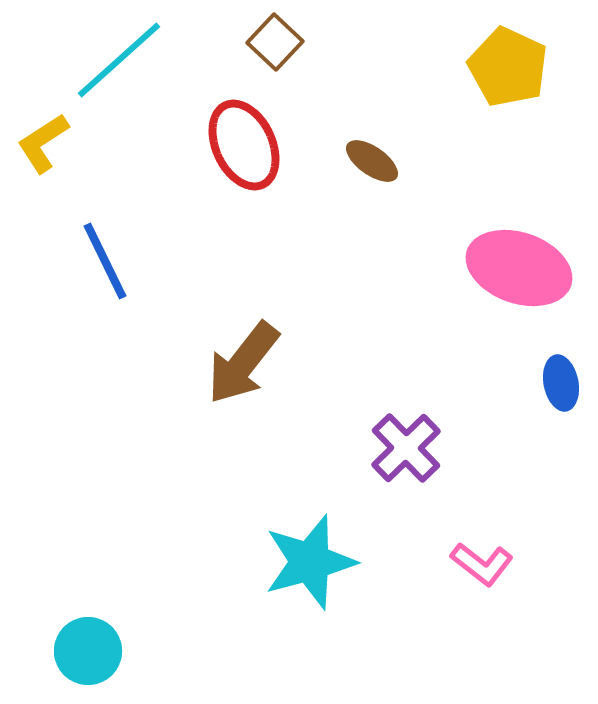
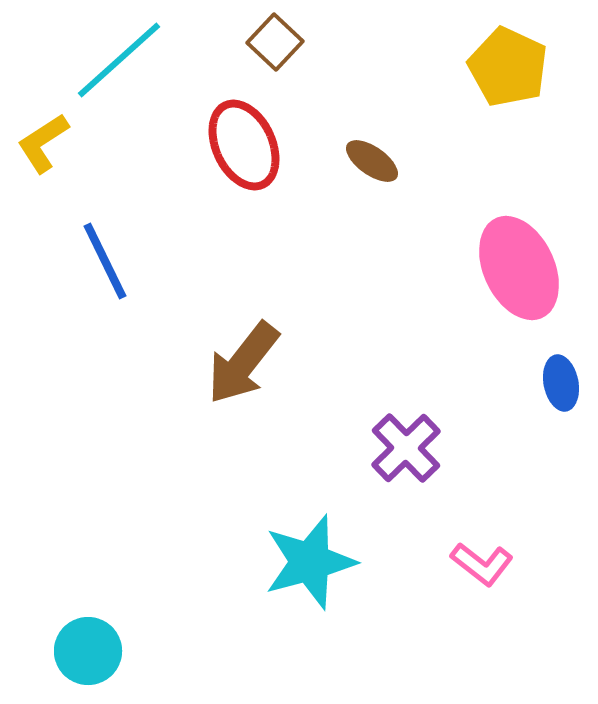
pink ellipse: rotated 46 degrees clockwise
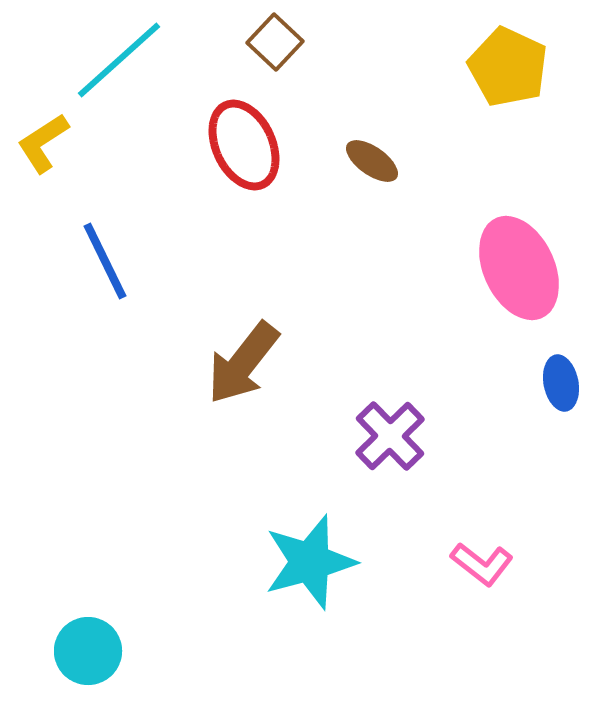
purple cross: moved 16 px left, 12 px up
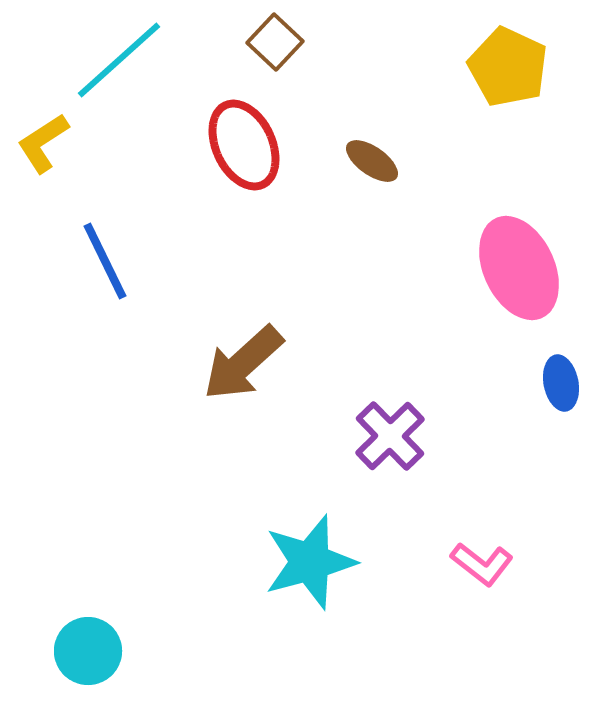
brown arrow: rotated 10 degrees clockwise
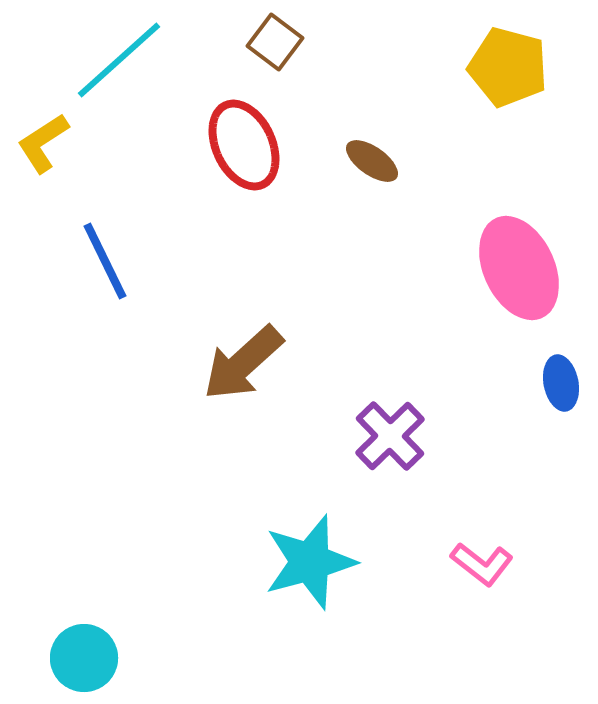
brown square: rotated 6 degrees counterclockwise
yellow pentagon: rotated 10 degrees counterclockwise
cyan circle: moved 4 px left, 7 px down
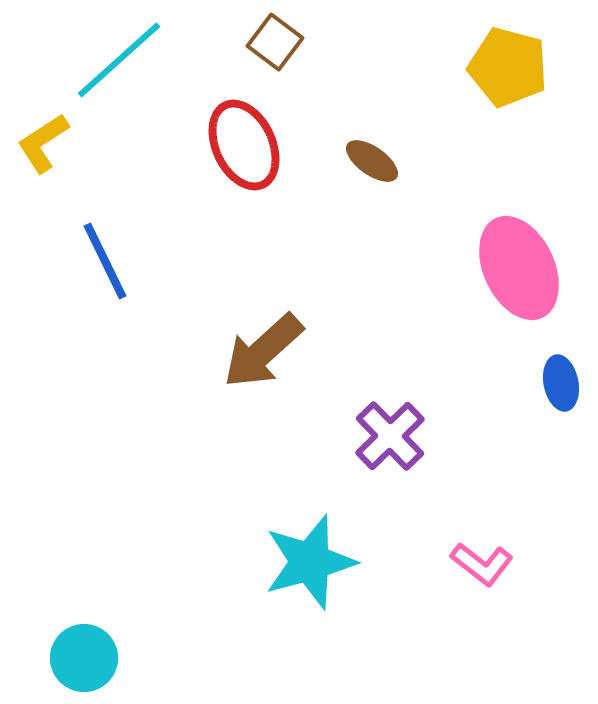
brown arrow: moved 20 px right, 12 px up
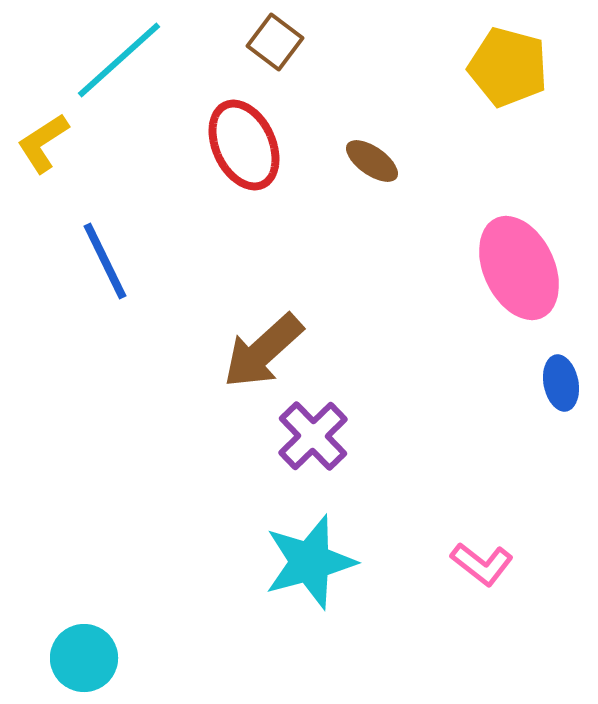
purple cross: moved 77 px left
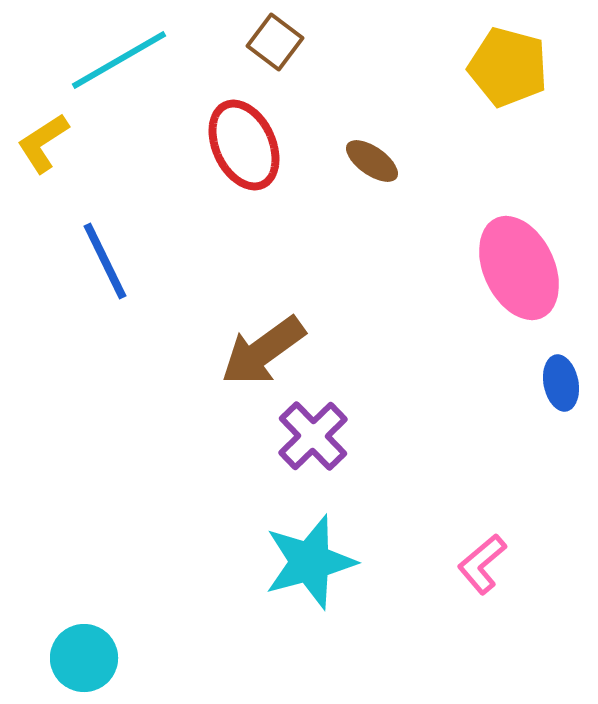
cyan line: rotated 12 degrees clockwise
brown arrow: rotated 6 degrees clockwise
pink L-shape: rotated 102 degrees clockwise
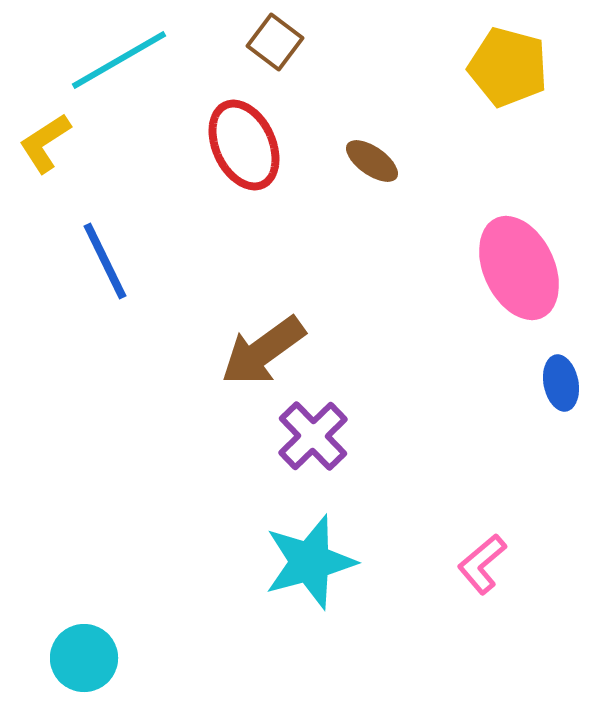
yellow L-shape: moved 2 px right
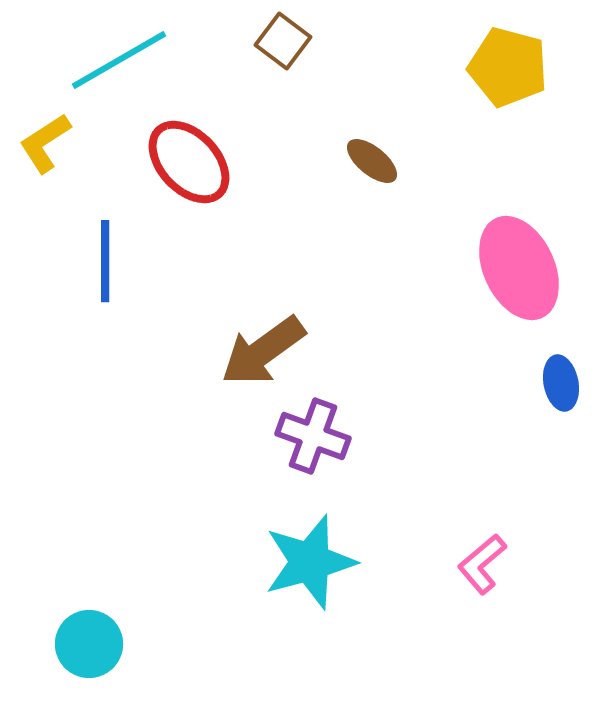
brown square: moved 8 px right, 1 px up
red ellipse: moved 55 px left, 17 px down; rotated 18 degrees counterclockwise
brown ellipse: rotated 4 degrees clockwise
blue line: rotated 26 degrees clockwise
purple cross: rotated 26 degrees counterclockwise
cyan circle: moved 5 px right, 14 px up
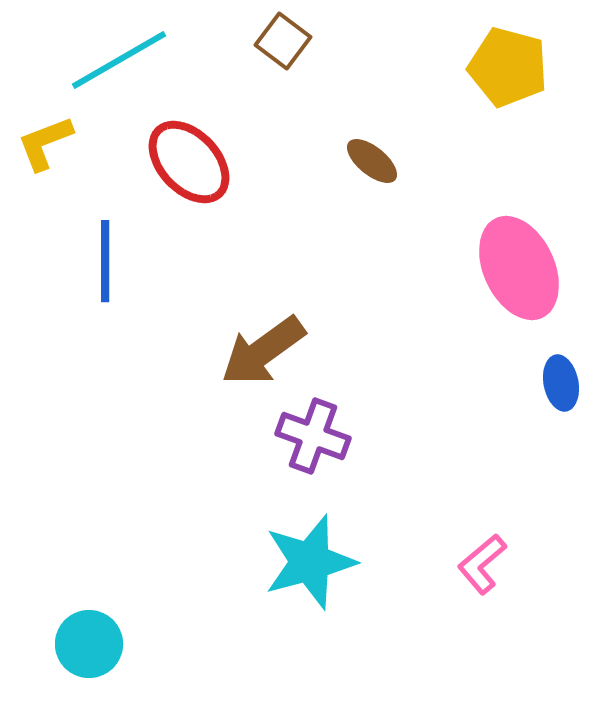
yellow L-shape: rotated 12 degrees clockwise
